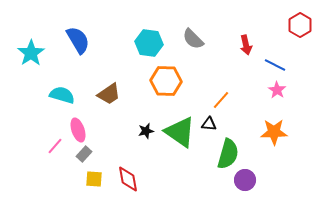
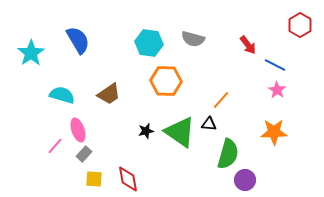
gray semicircle: rotated 30 degrees counterclockwise
red arrow: moved 2 px right; rotated 24 degrees counterclockwise
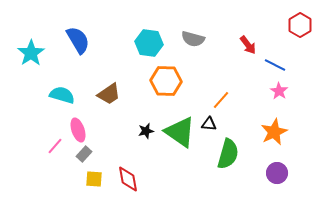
pink star: moved 2 px right, 1 px down
orange star: rotated 24 degrees counterclockwise
purple circle: moved 32 px right, 7 px up
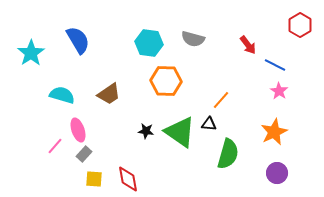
black star: rotated 21 degrees clockwise
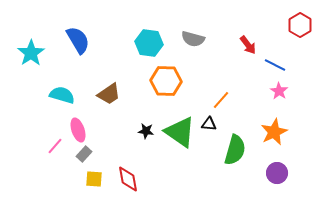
green semicircle: moved 7 px right, 4 px up
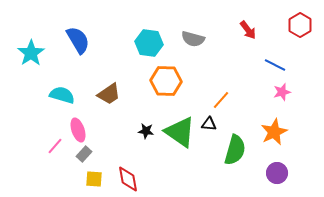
red arrow: moved 15 px up
pink star: moved 3 px right, 1 px down; rotated 24 degrees clockwise
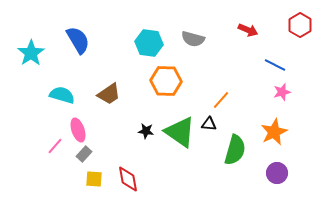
red arrow: rotated 30 degrees counterclockwise
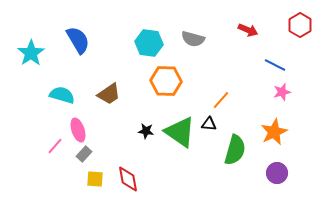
yellow square: moved 1 px right
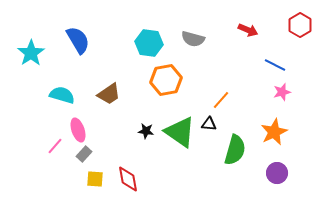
orange hexagon: moved 1 px up; rotated 12 degrees counterclockwise
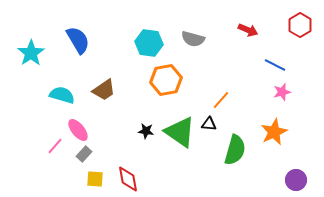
brown trapezoid: moved 5 px left, 4 px up
pink ellipse: rotated 20 degrees counterclockwise
purple circle: moved 19 px right, 7 px down
